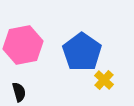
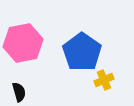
pink hexagon: moved 2 px up
yellow cross: rotated 24 degrees clockwise
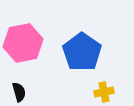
yellow cross: moved 12 px down; rotated 12 degrees clockwise
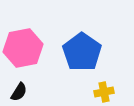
pink hexagon: moved 5 px down
black semicircle: rotated 48 degrees clockwise
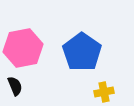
black semicircle: moved 4 px left, 6 px up; rotated 54 degrees counterclockwise
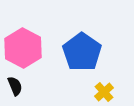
pink hexagon: rotated 21 degrees counterclockwise
yellow cross: rotated 30 degrees counterclockwise
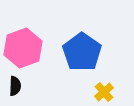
pink hexagon: rotated 12 degrees clockwise
black semicircle: rotated 24 degrees clockwise
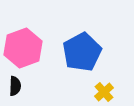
blue pentagon: rotated 9 degrees clockwise
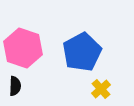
pink hexagon: rotated 21 degrees counterclockwise
yellow cross: moved 3 px left, 3 px up
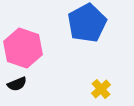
blue pentagon: moved 5 px right, 29 px up
black semicircle: moved 2 px right, 2 px up; rotated 66 degrees clockwise
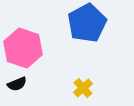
yellow cross: moved 18 px left, 1 px up
